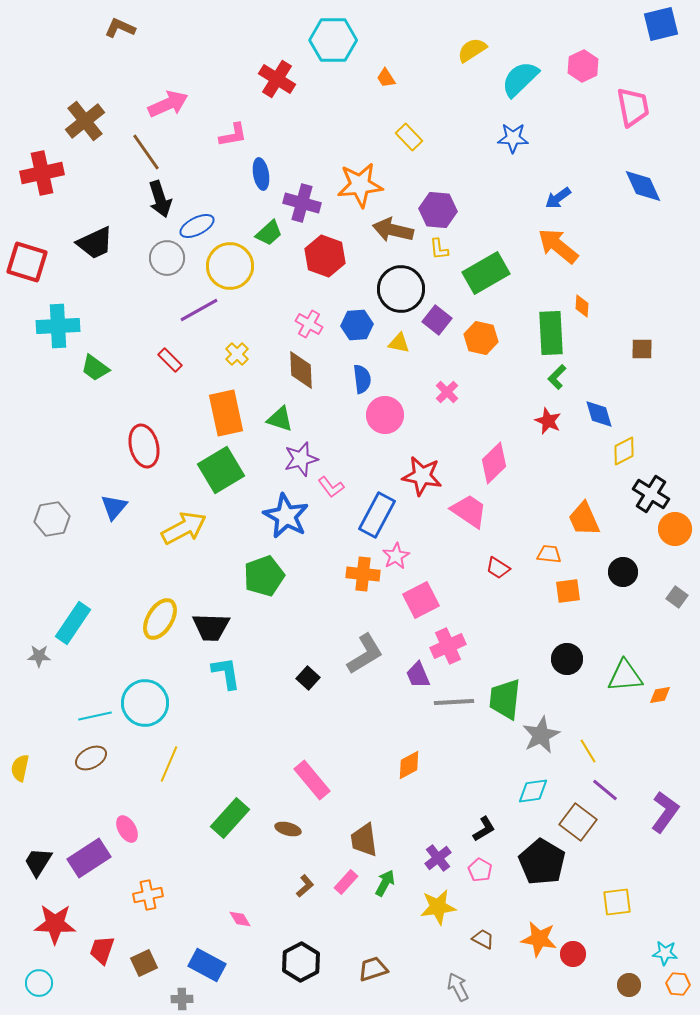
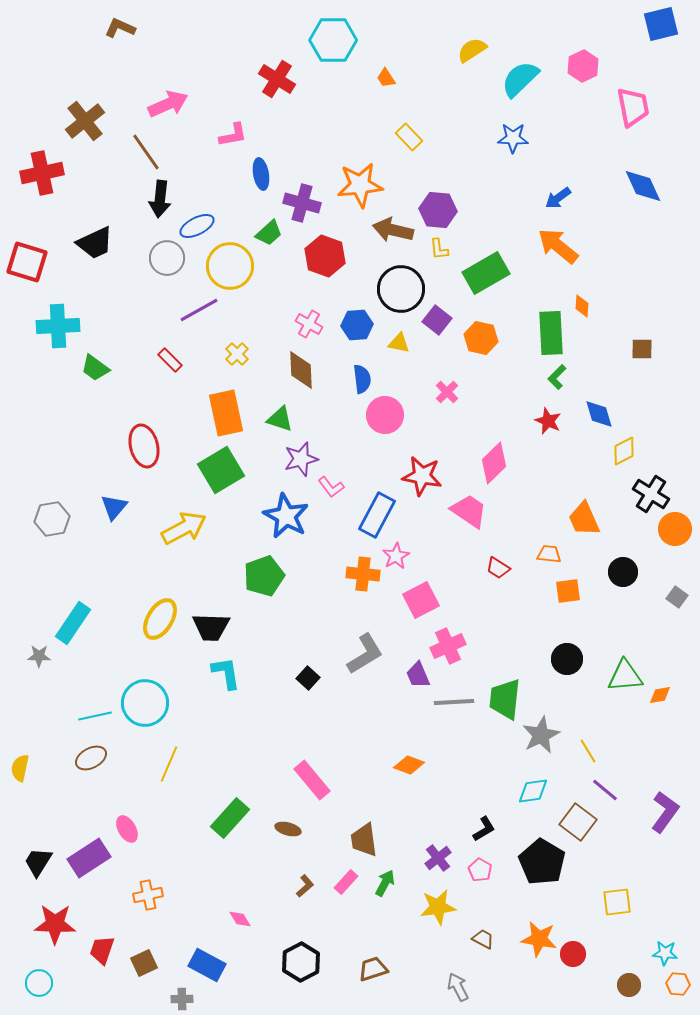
black arrow at (160, 199): rotated 24 degrees clockwise
orange diamond at (409, 765): rotated 48 degrees clockwise
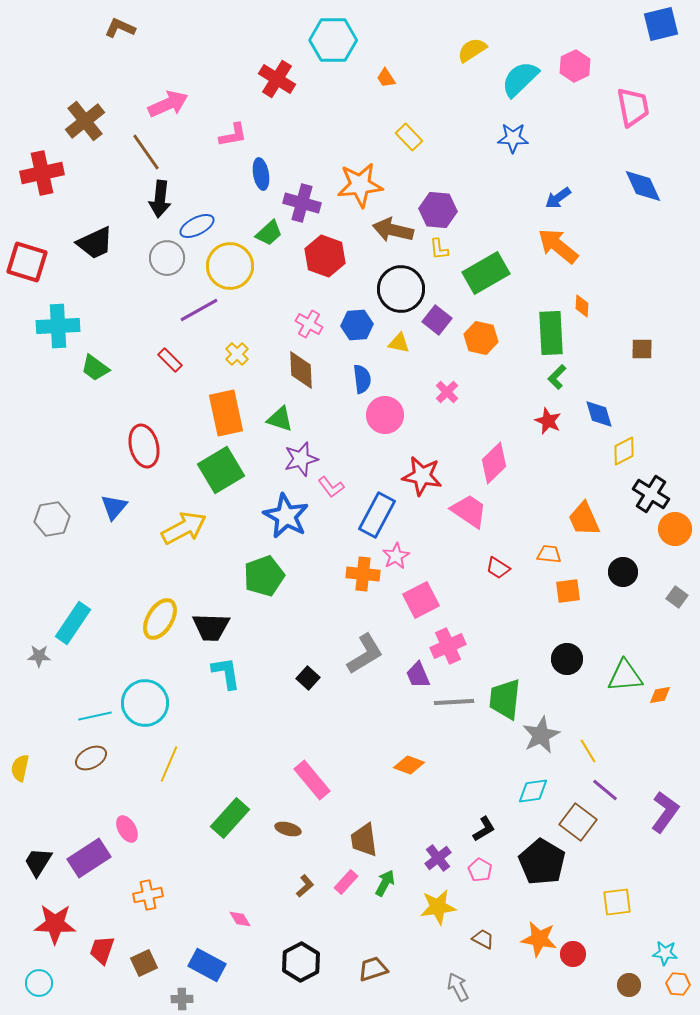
pink hexagon at (583, 66): moved 8 px left
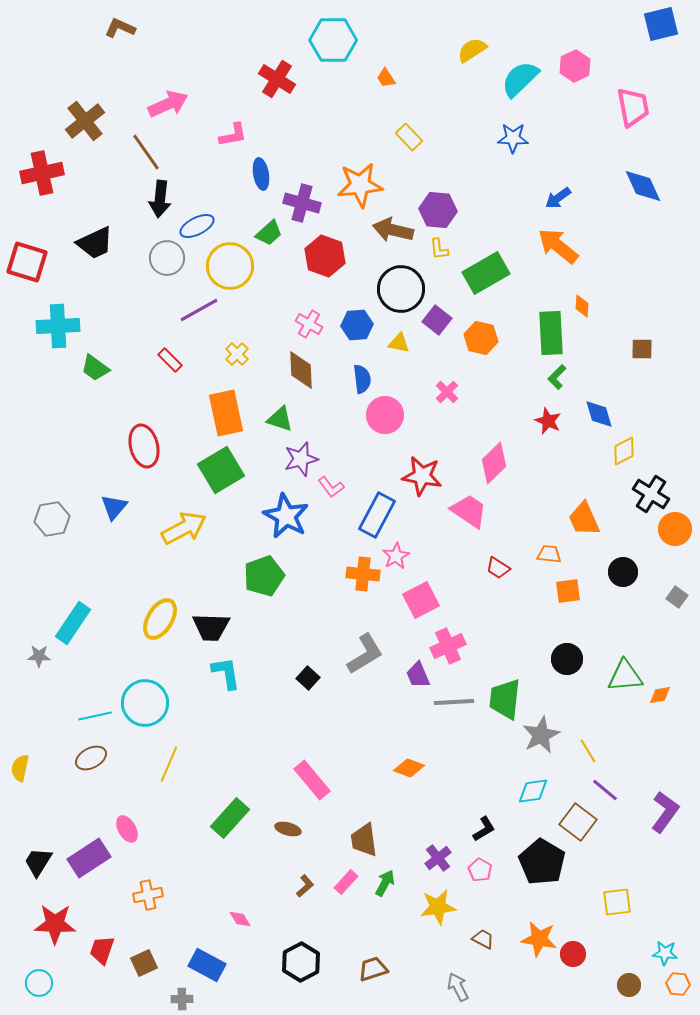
orange diamond at (409, 765): moved 3 px down
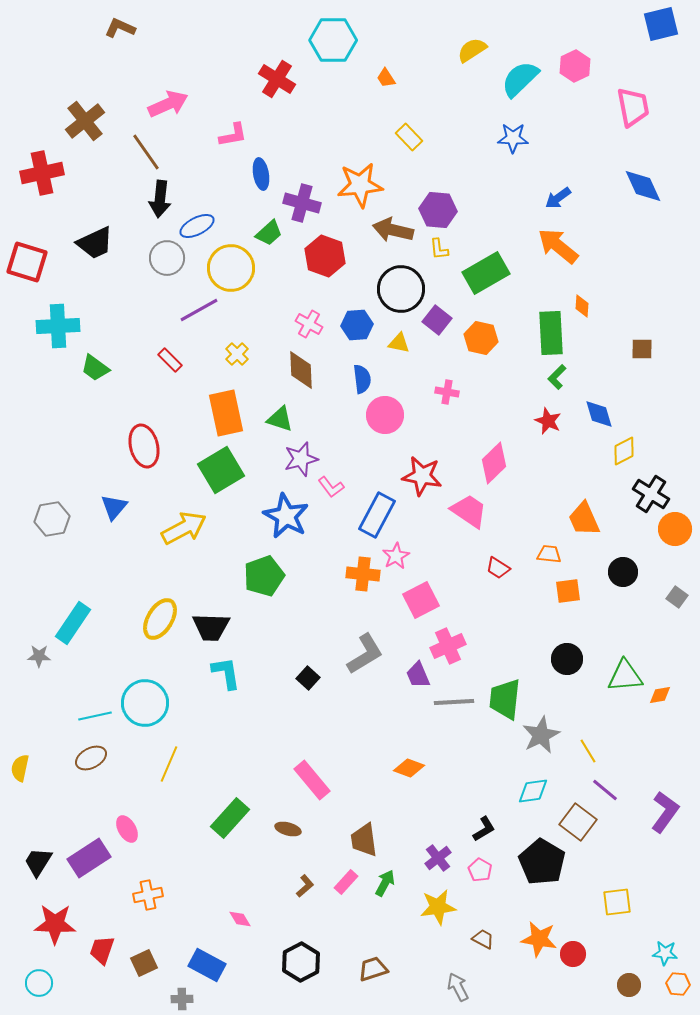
yellow circle at (230, 266): moved 1 px right, 2 px down
pink cross at (447, 392): rotated 35 degrees counterclockwise
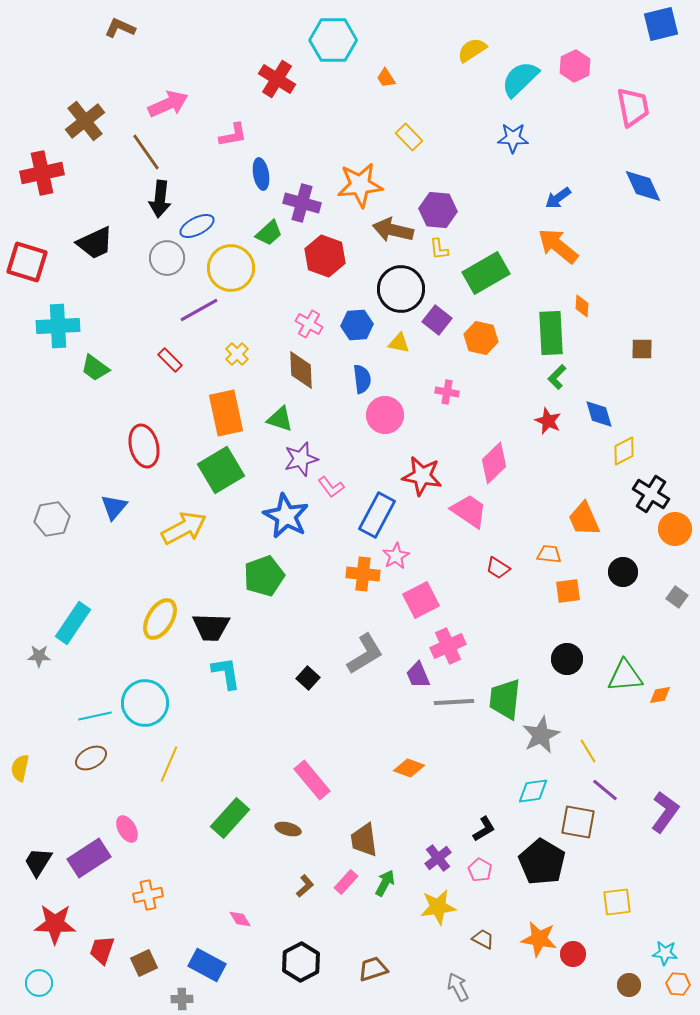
brown square at (578, 822): rotated 27 degrees counterclockwise
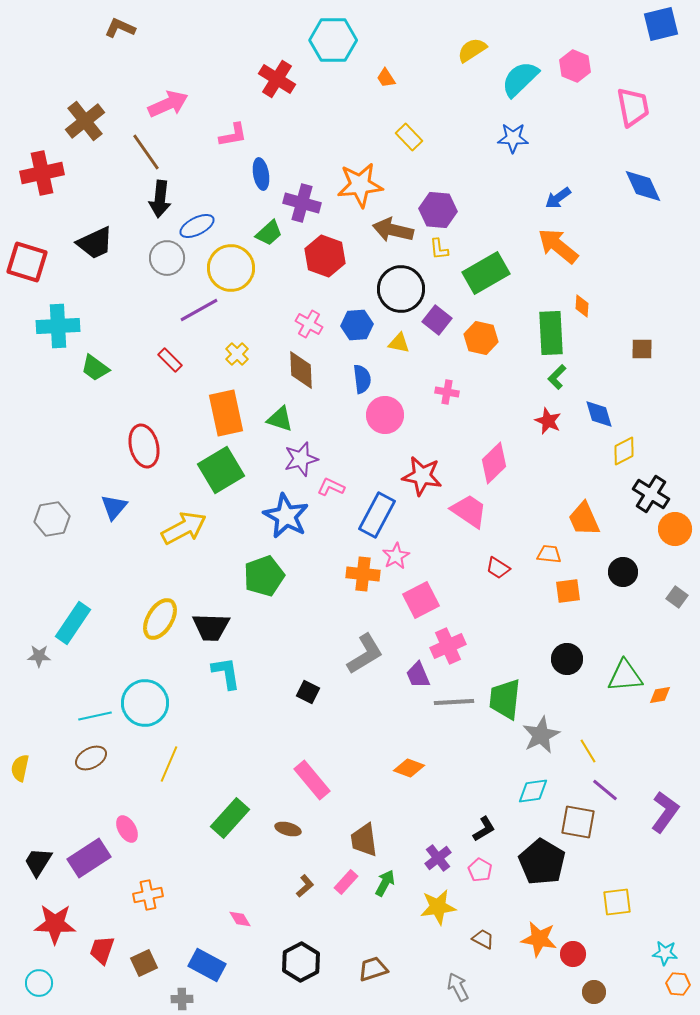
pink hexagon at (575, 66): rotated 12 degrees counterclockwise
pink L-shape at (331, 487): rotated 152 degrees clockwise
black square at (308, 678): moved 14 px down; rotated 15 degrees counterclockwise
brown circle at (629, 985): moved 35 px left, 7 px down
